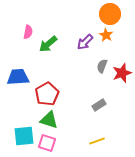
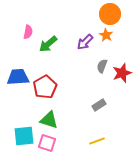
red pentagon: moved 2 px left, 7 px up
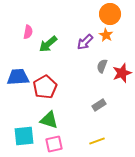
pink square: moved 7 px right, 1 px down; rotated 30 degrees counterclockwise
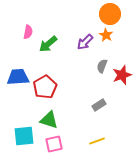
red star: moved 2 px down
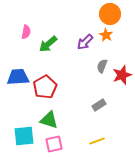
pink semicircle: moved 2 px left
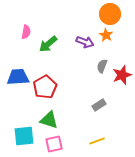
purple arrow: rotated 114 degrees counterclockwise
